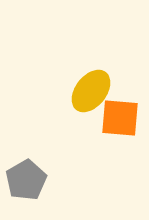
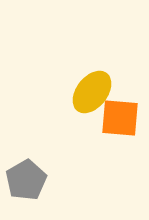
yellow ellipse: moved 1 px right, 1 px down
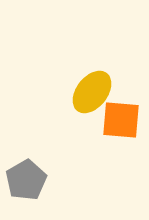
orange square: moved 1 px right, 2 px down
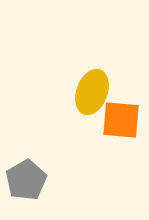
yellow ellipse: rotated 18 degrees counterclockwise
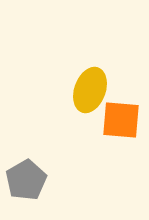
yellow ellipse: moved 2 px left, 2 px up
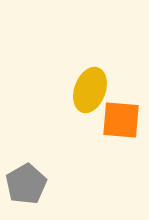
gray pentagon: moved 4 px down
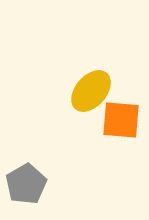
yellow ellipse: moved 1 px right, 1 px down; rotated 21 degrees clockwise
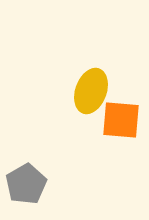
yellow ellipse: rotated 21 degrees counterclockwise
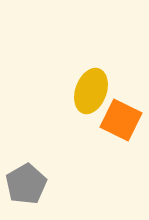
orange square: rotated 21 degrees clockwise
